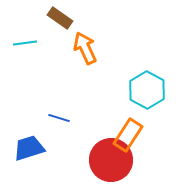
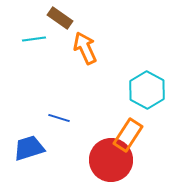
cyan line: moved 9 px right, 4 px up
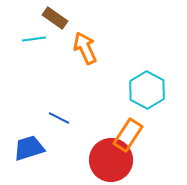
brown rectangle: moved 5 px left
blue line: rotated 10 degrees clockwise
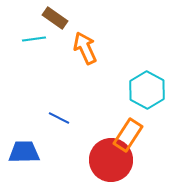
blue trapezoid: moved 5 px left, 4 px down; rotated 16 degrees clockwise
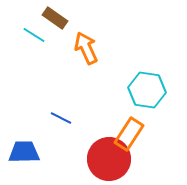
cyan line: moved 4 px up; rotated 40 degrees clockwise
orange arrow: moved 1 px right
cyan hexagon: rotated 21 degrees counterclockwise
blue line: moved 2 px right
orange rectangle: moved 1 px right, 1 px up
red circle: moved 2 px left, 1 px up
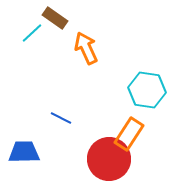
cyan line: moved 2 px left, 2 px up; rotated 75 degrees counterclockwise
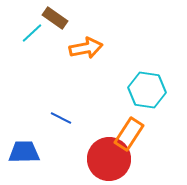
orange arrow: rotated 104 degrees clockwise
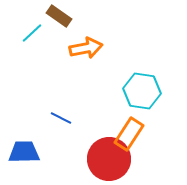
brown rectangle: moved 4 px right, 2 px up
cyan hexagon: moved 5 px left, 1 px down
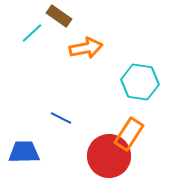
cyan hexagon: moved 2 px left, 9 px up
red circle: moved 3 px up
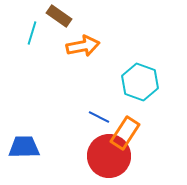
cyan line: rotated 30 degrees counterclockwise
orange arrow: moved 3 px left, 2 px up
cyan hexagon: rotated 12 degrees clockwise
blue line: moved 38 px right, 1 px up
orange rectangle: moved 4 px left, 1 px up
blue trapezoid: moved 5 px up
